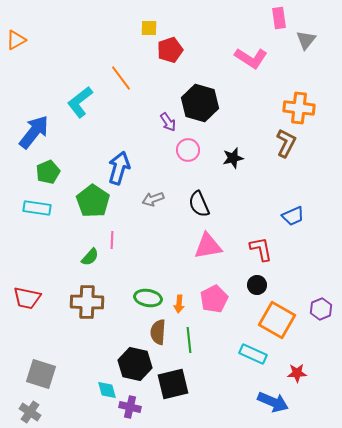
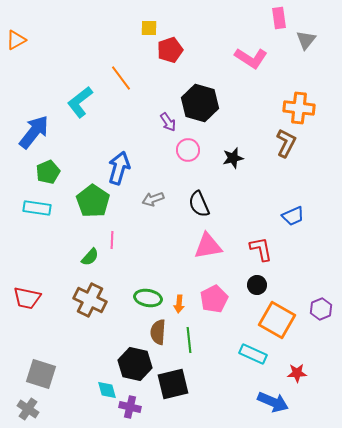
brown cross at (87, 302): moved 3 px right, 2 px up; rotated 24 degrees clockwise
gray cross at (30, 412): moved 2 px left, 3 px up
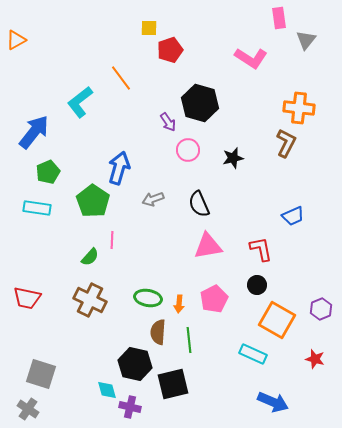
red star at (297, 373): moved 18 px right, 14 px up; rotated 18 degrees clockwise
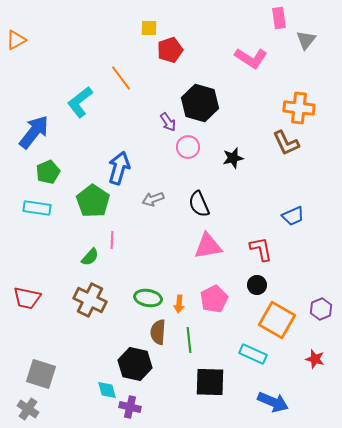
brown L-shape at (286, 143): rotated 128 degrees clockwise
pink circle at (188, 150): moved 3 px up
black square at (173, 384): moved 37 px right, 2 px up; rotated 16 degrees clockwise
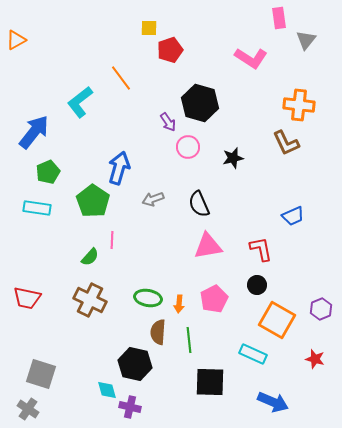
orange cross at (299, 108): moved 3 px up
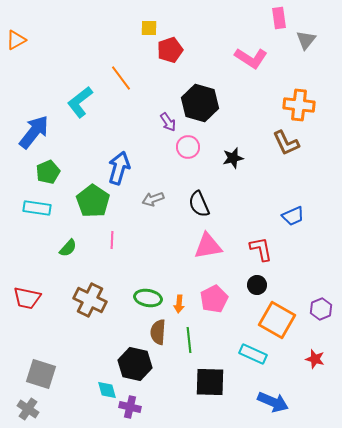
green semicircle at (90, 257): moved 22 px left, 9 px up
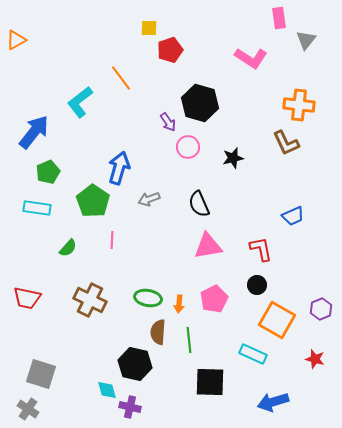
gray arrow at (153, 199): moved 4 px left
blue arrow at (273, 402): rotated 140 degrees clockwise
